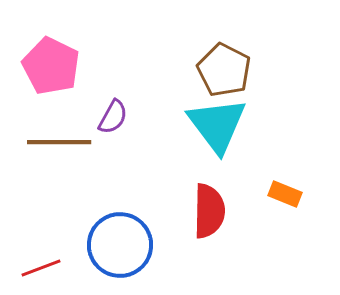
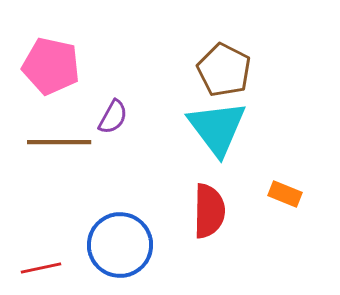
pink pentagon: rotated 14 degrees counterclockwise
cyan triangle: moved 3 px down
red line: rotated 9 degrees clockwise
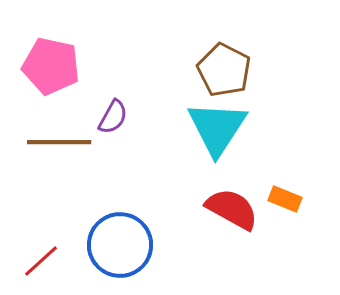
cyan triangle: rotated 10 degrees clockwise
orange rectangle: moved 5 px down
red semicircle: moved 23 px right, 2 px up; rotated 62 degrees counterclockwise
red line: moved 7 px up; rotated 30 degrees counterclockwise
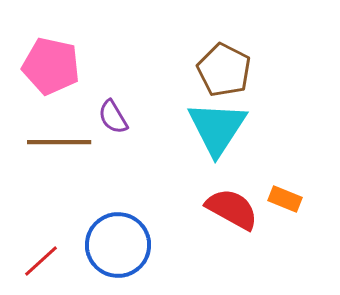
purple semicircle: rotated 120 degrees clockwise
blue circle: moved 2 px left
